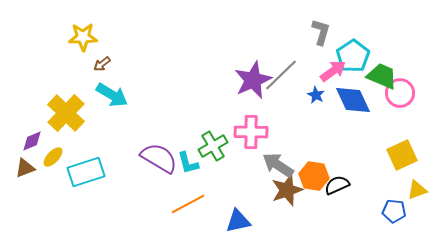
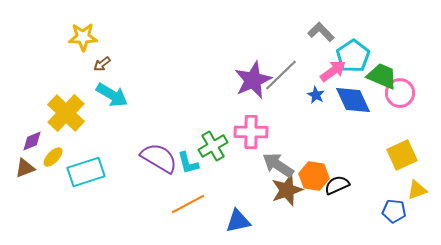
gray L-shape: rotated 60 degrees counterclockwise
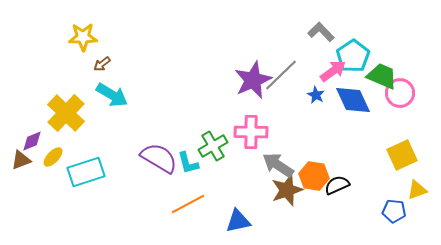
brown triangle: moved 4 px left, 8 px up
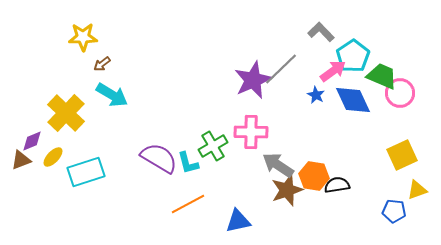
gray line: moved 6 px up
black semicircle: rotated 15 degrees clockwise
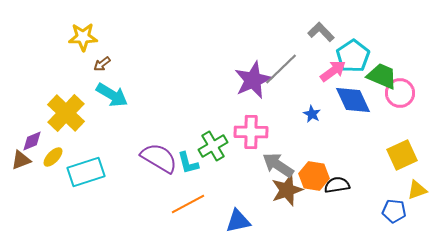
blue star: moved 4 px left, 19 px down
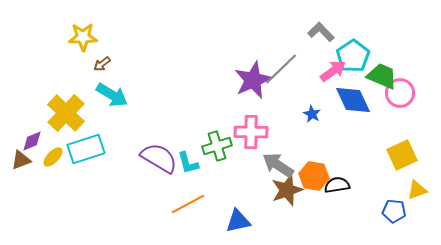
green cross: moved 4 px right; rotated 12 degrees clockwise
cyan rectangle: moved 23 px up
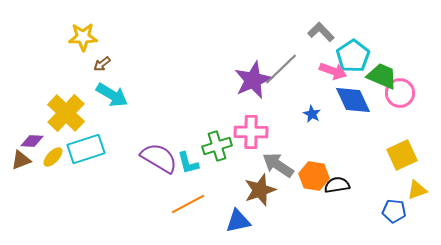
pink arrow: rotated 56 degrees clockwise
purple diamond: rotated 25 degrees clockwise
brown star: moved 27 px left
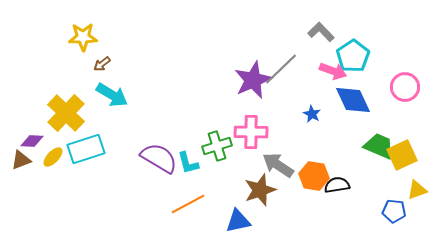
green trapezoid: moved 3 px left, 70 px down
pink circle: moved 5 px right, 6 px up
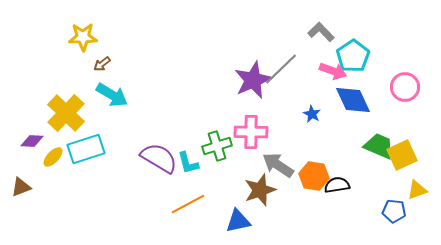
brown triangle: moved 27 px down
